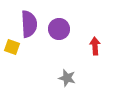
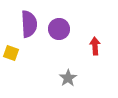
yellow square: moved 1 px left, 6 px down
gray star: moved 1 px right; rotated 24 degrees clockwise
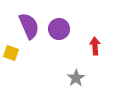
purple semicircle: moved 2 px down; rotated 20 degrees counterclockwise
gray star: moved 8 px right
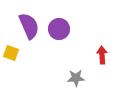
red arrow: moved 7 px right, 9 px down
gray star: rotated 30 degrees clockwise
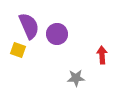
purple circle: moved 2 px left, 5 px down
yellow square: moved 7 px right, 3 px up
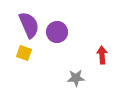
purple semicircle: moved 1 px up
purple circle: moved 2 px up
yellow square: moved 6 px right, 3 px down
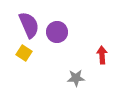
yellow square: rotated 14 degrees clockwise
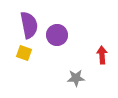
purple semicircle: rotated 12 degrees clockwise
purple circle: moved 3 px down
yellow square: rotated 14 degrees counterclockwise
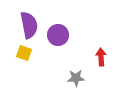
purple circle: moved 1 px right
red arrow: moved 1 px left, 2 px down
